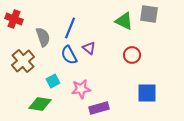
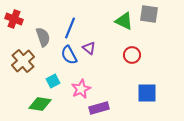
pink star: rotated 18 degrees counterclockwise
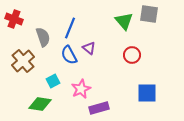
green triangle: rotated 24 degrees clockwise
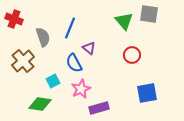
blue semicircle: moved 5 px right, 8 px down
blue square: rotated 10 degrees counterclockwise
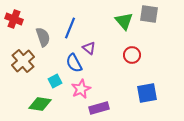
cyan square: moved 2 px right
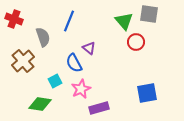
blue line: moved 1 px left, 7 px up
red circle: moved 4 px right, 13 px up
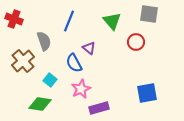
green triangle: moved 12 px left
gray semicircle: moved 1 px right, 4 px down
cyan square: moved 5 px left, 1 px up; rotated 24 degrees counterclockwise
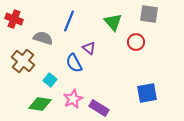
green triangle: moved 1 px right, 1 px down
gray semicircle: moved 1 px left, 3 px up; rotated 54 degrees counterclockwise
brown cross: rotated 10 degrees counterclockwise
pink star: moved 8 px left, 10 px down
purple rectangle: rotated 48 degrees clockwise
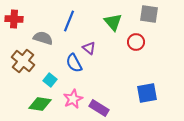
red cross: rotated 18 degrees counterclockwise
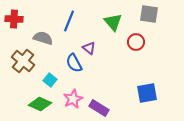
green diamond: rotated 15 degrees clockwise
